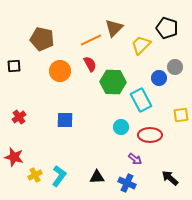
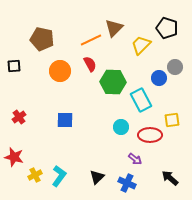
yellow square: moved 9 px left, 5 px down
black triangle: rotated 42 degrees counterclockwise
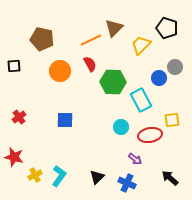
red ellipse: rotated 10 degrees counterclockwise
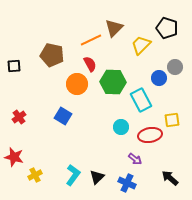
brown pentagon: moved 10 px right, 16 px down
orange circle: moved 17 px right, 13 px down
blue square: moved 2 px left, 4 px up; rotated 30 degrees clockwise
cyan L-shape: moved 14 px right, 1 px up
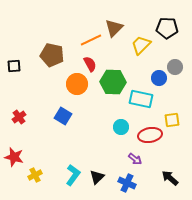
black pentagon: rotated 15 degrees counterclockwise
cyan rectangle: moved 1 px up; rotated 50 degrees counterclockwise
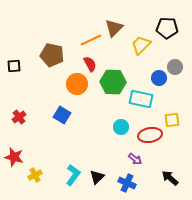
blue square: moved 1 px left, 1 px up
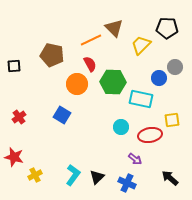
brown triangle: rotated 30 degrees counterclockwise
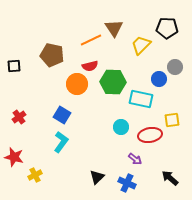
brown triangle: rotated 12 degrees clockwise
red semicircle: moved 2 px down; rotated 105 degrees clockwise
blue circle: moved 1 px down
cyan L-shape: moved 12 px left, 33 px up
